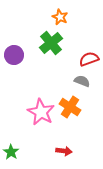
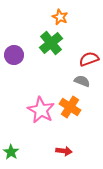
pink star: moved 2 px up
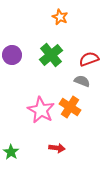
green cross: moved 12 px down
purple circle: moved 2 px left
red arrow: moved 7 px left, 3 px up
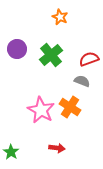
purple circle: moved 5 px right, 6 px up
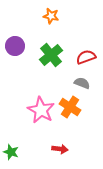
orange star: moved 9 px left, 1 px up; rotated 14 degrees counterclockwise
purple circle: moved 2 px left, 3 px up
red semicircle: moved 3 px left, 2 px up
gray semicircle: moved 2 px down
red arrow: moved 3 px right, 1 px down
green star: rotated 14 degrees counterclockwise
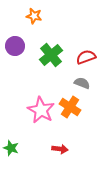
orange star: moved 17 px left
green star: moved 4 px up
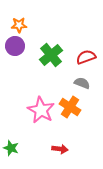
orange star: moved 15 px left, 9 px down; rotated 14 degrees counterclockwise
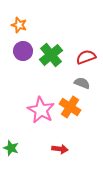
orange star: rotated 21 degrees clockwise
purple circle: moved 8 px right, 5 px down
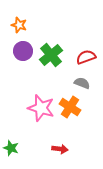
pink star: moved 2 px up; rotated 12 degrees counterclockwise
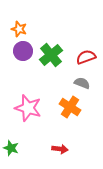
orange star: moved 4 px down
pink star: moved 13 px left
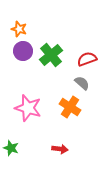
red semicircle: moved 1 px right, 2 px down
gray semicircle: rotated 21 degrees clockwise
